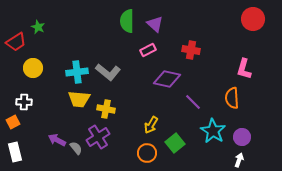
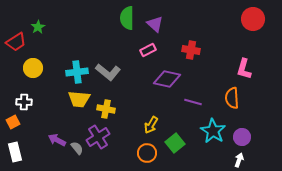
green semicircle: moved 3 px up
green star: rotated 16 degrees clockwise
purple line: rotated 30 degrees counterclockwise
gray semicircle: moved 1 px right
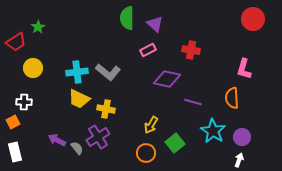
yellow trapezoid: rotated 20 degrees clockwise
orange circle: moved 1 px left
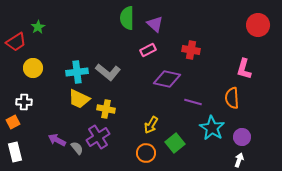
red circle: moved 5 px right, 6 px down
cyan star: moved 1 px left, 3 px up
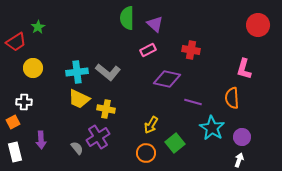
purple arrow: moved 16 px left; rotated 120 degrees counterclockwise
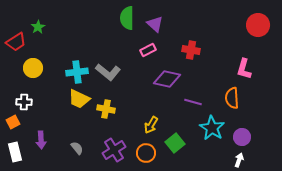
purple cross: moved 16 px right, 13 px down
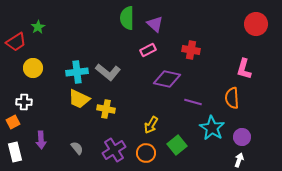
red circle: moved 2 px left, 1 px up
green square: moved 2 px right, 2 px down
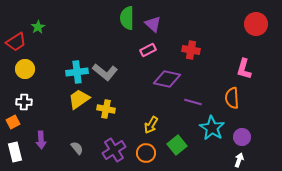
purple triangle: moved 2 px left
yellow circle: moved 8 px left, 1 px down
gray L-shape: moved 3 px left
yellow trapezoid: rotated 120 degrees clockwise
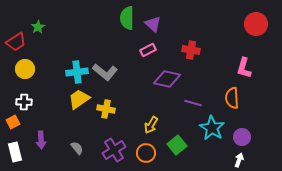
pink L-shape: moved 1 px up
purple line: moved 1 px down
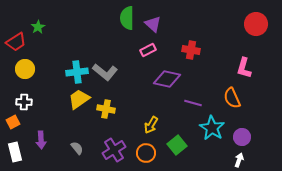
orange semicircle: rotated 20 degrees counterclockwise
